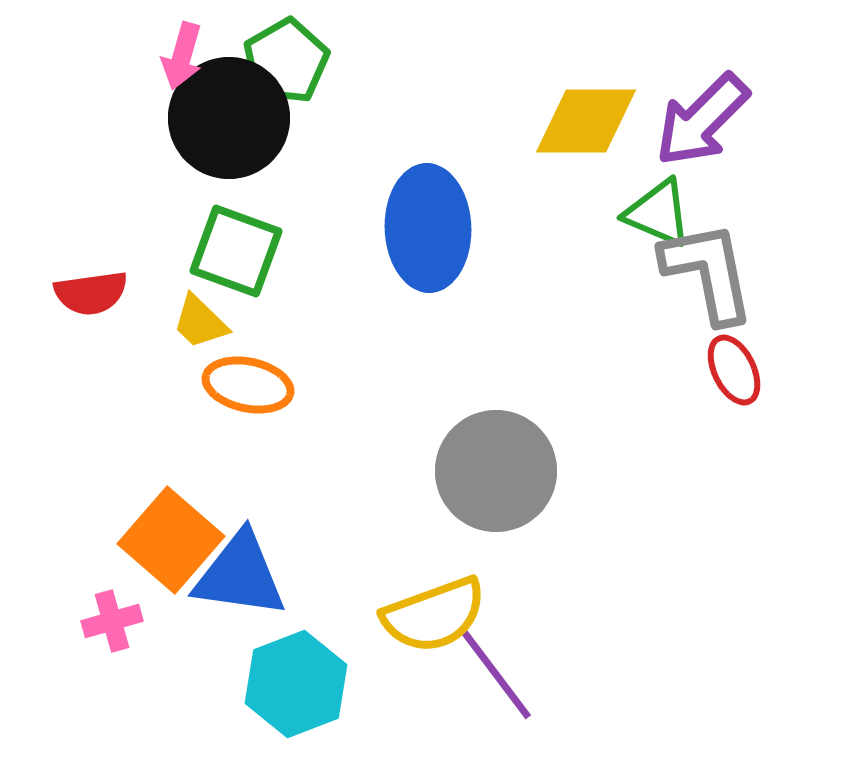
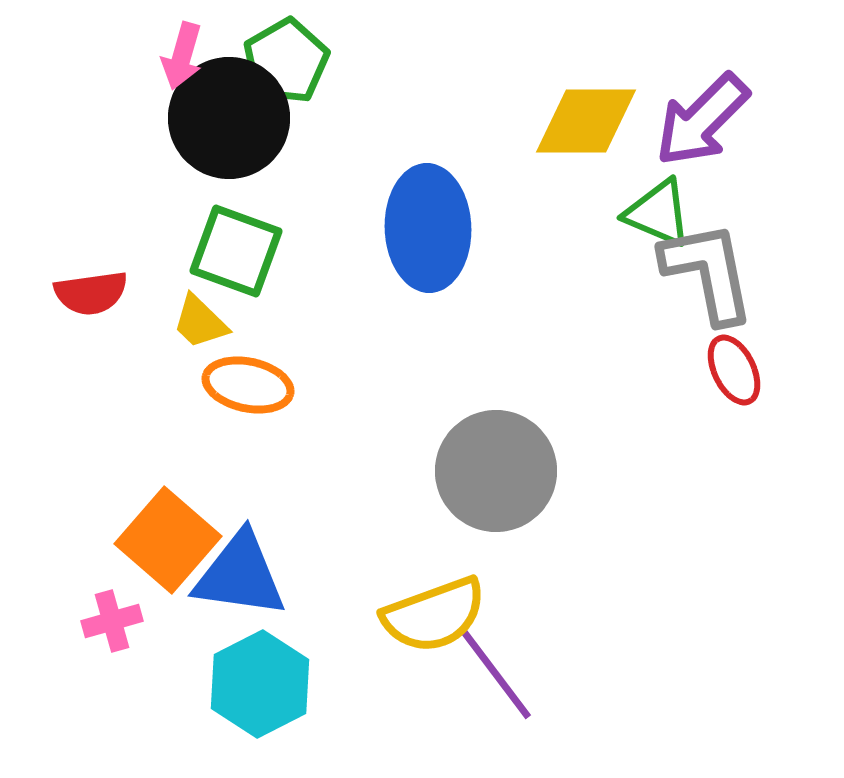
orange square: moved 3 px left
cyan hexagon: moved 36 px left; rotated 6 degrees counterclockwise
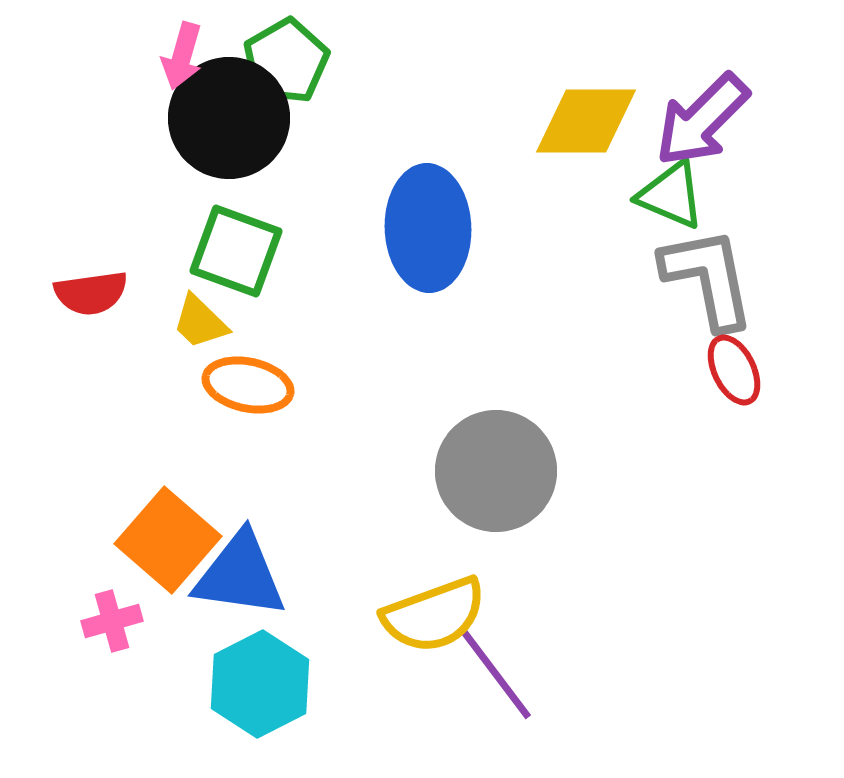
green triangle: moved 13 px right, 18 px up
gray L-shape: moved 6 px down
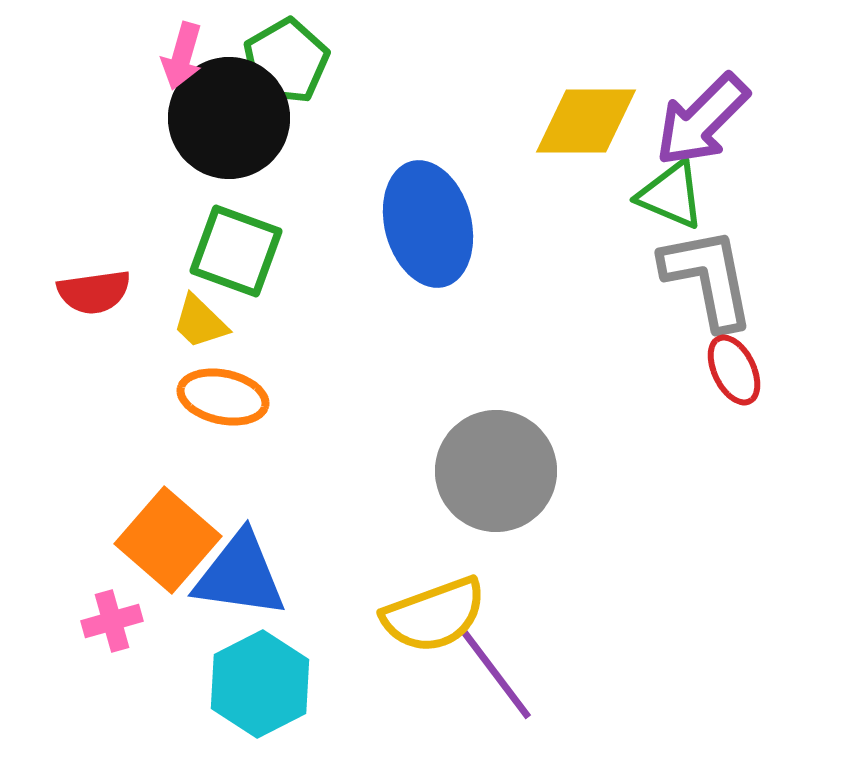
blue ellipse: moved 4 px up; rotated 13 degrees counterclockwise
red semicircle: moved 3 px right, 1 px up
orange ellipse: moved 25 px left, 12 px down
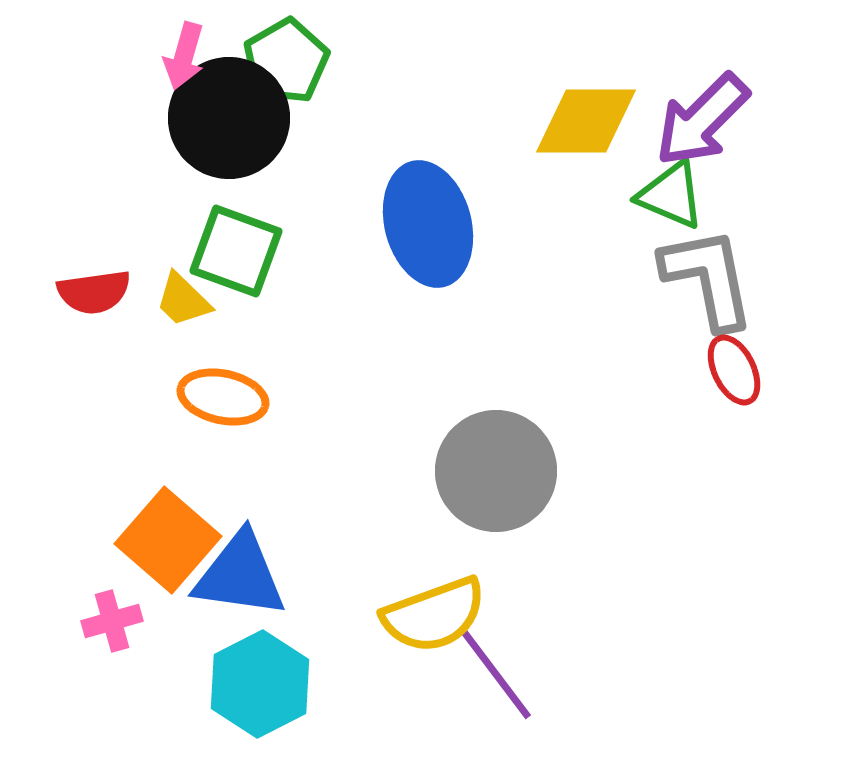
pink arrow: moved 2 px right
yellow trapezoid: moved 17 px left, 22 px up
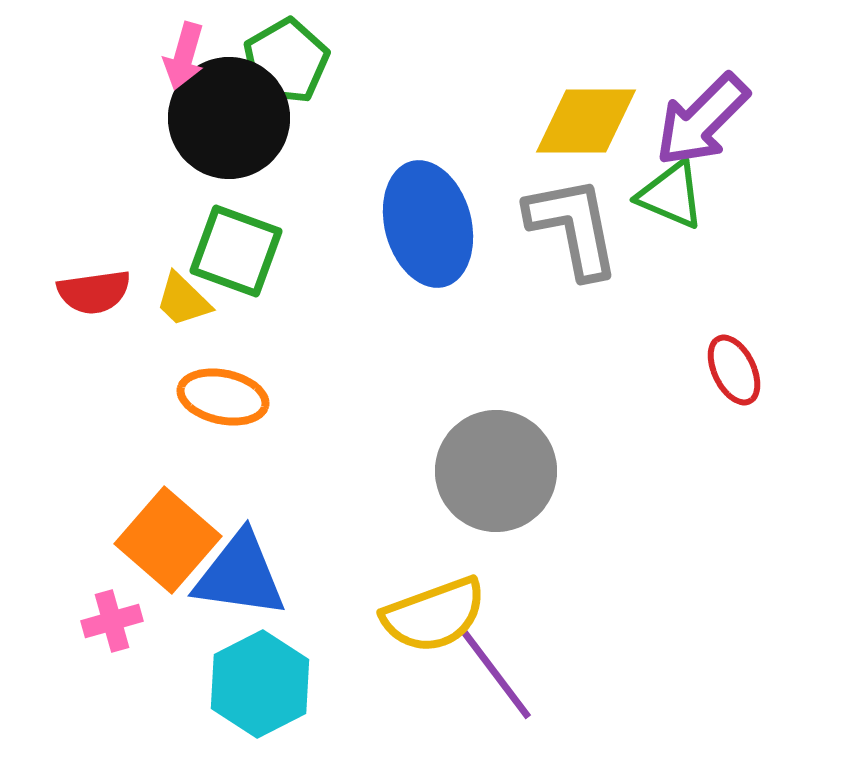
gray L-shape: moved 135 px left, 51 px up
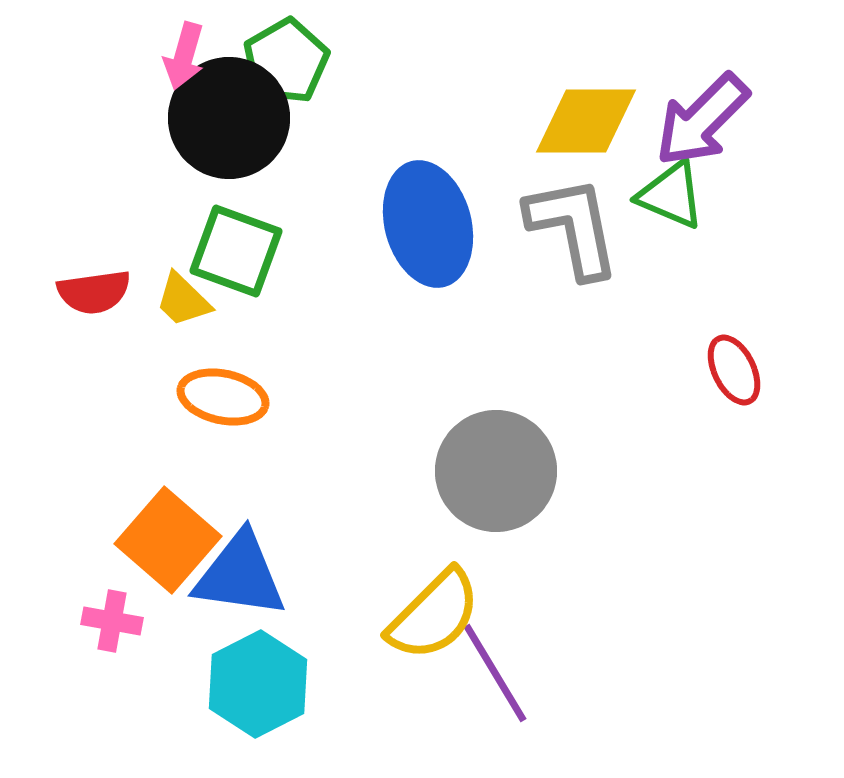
yellow semicircle: rotated 25 degrees counterclockwise
pink cross: rotated 26 degrees clockwise
purple line: rotated 6 degrees clockwise
cyan hexagon: moved 2 px left
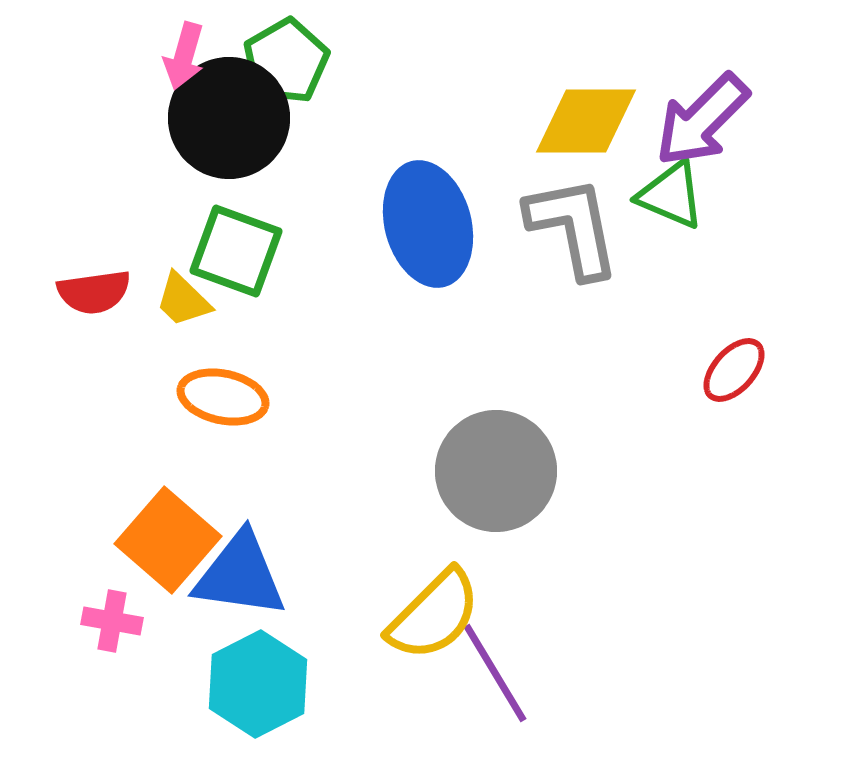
red ellipse: rotated 68 degrees clockwise
